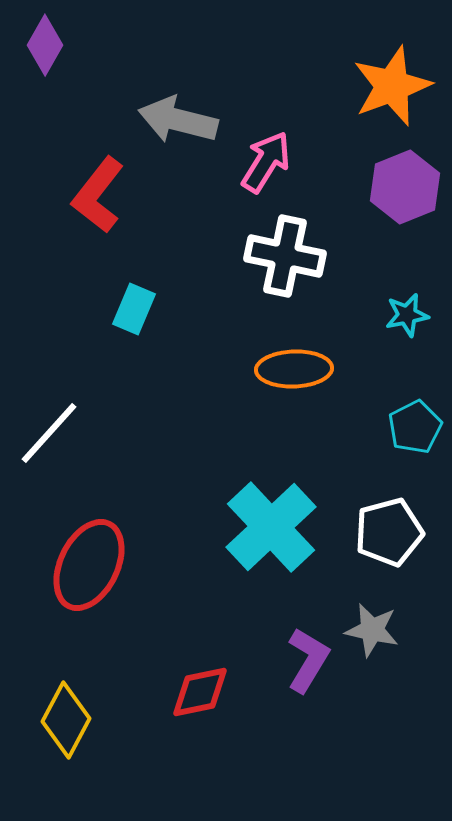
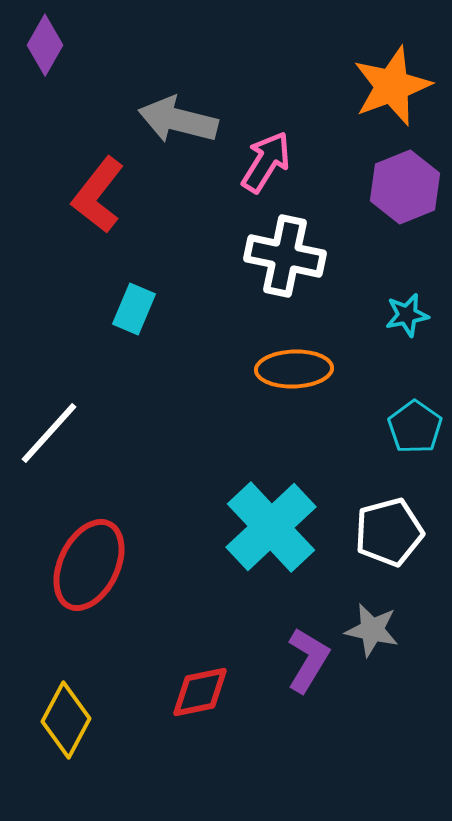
cyan pentagon: rotated 10 degrees counterclockwise
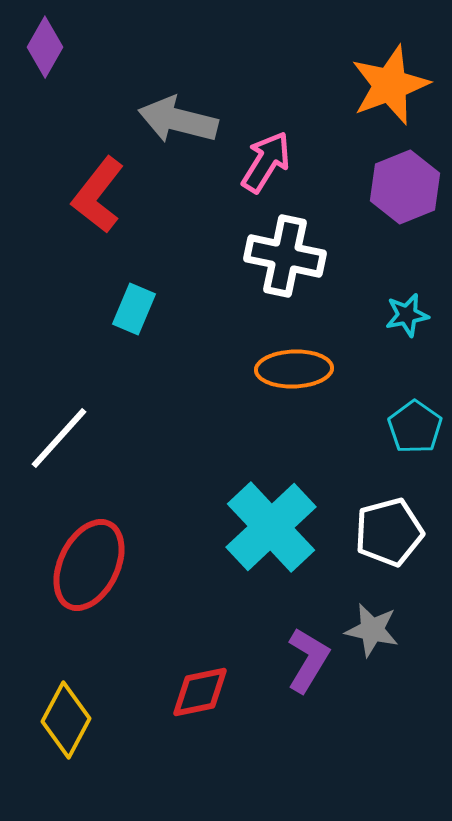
purple diamond: moved 2 px down
orange star: moved 2 px left, 1 px up
white line: moved 10 px right, 5 px down
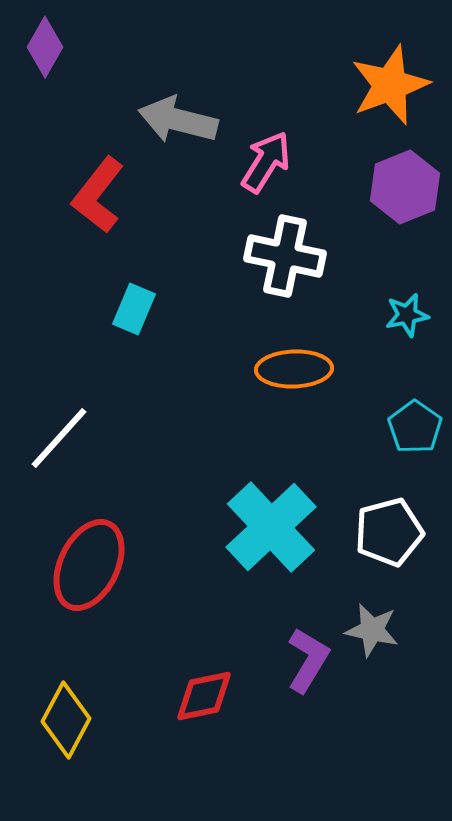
red diamond: moved 4 px right, 4 px down
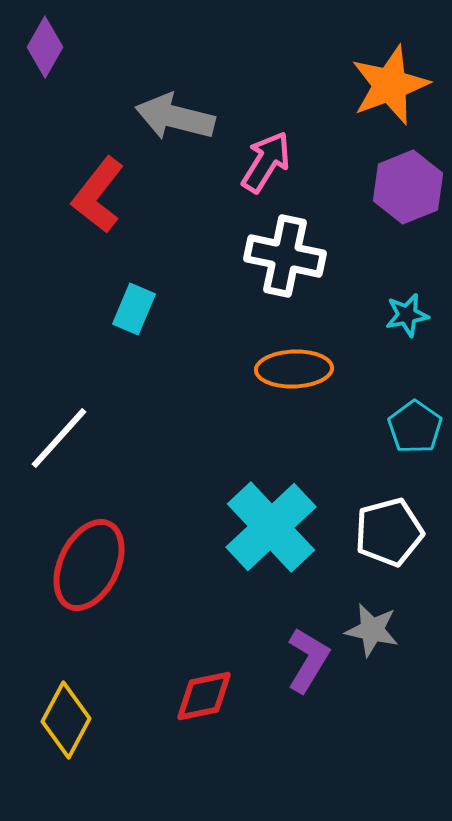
gray arrow: moved 3 px left, 3 px up
purple hexagon: moved 3 px right
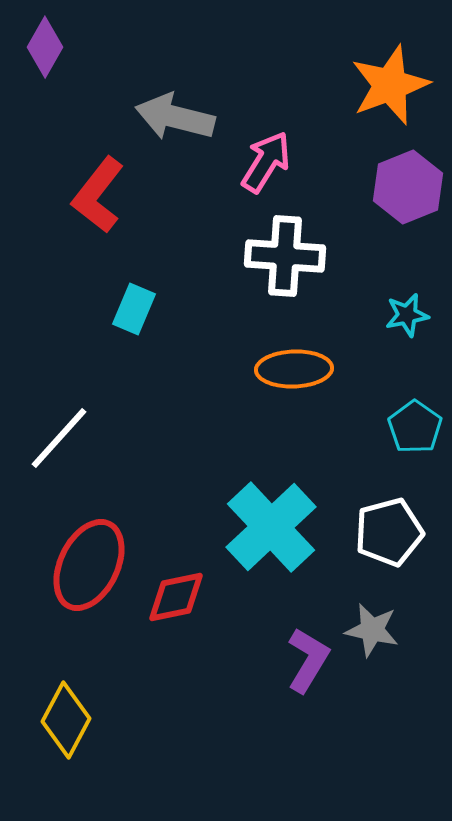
white cross: rotated 8 degrees counterclockwise
red diamond: moved 28 px left, 99 px up
